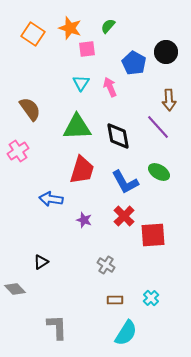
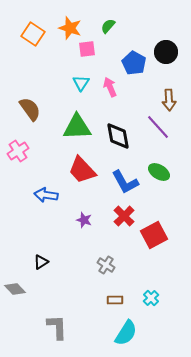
red trapezoid: rotated 120 degrees clockwise
blue arrow: moved 5 px left, 4 px up
red square: moved 1 px right; rotated 24 degrees counterclockwise
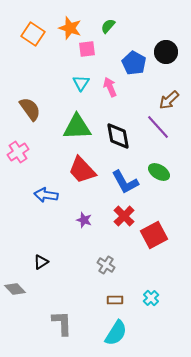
brown arrow: rotated 50 degrees clockwise
pink cross: moved 1 px down
gray L-shape: moved 5 px right, 4 px up
cyan semicircle: moved 10 px left
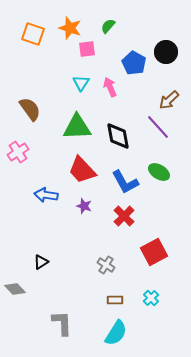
orange square: rotated 15 degrees counterclockwise
purple star: moved 14 px up
red square: moved 17 px down
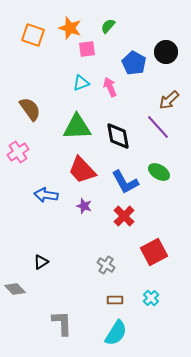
orange square: moved 1 px down
cyan triangle: rotated 36 degrees clockwise
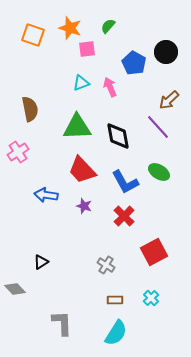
brown semicircle: rotated 25 degrees clockwise
